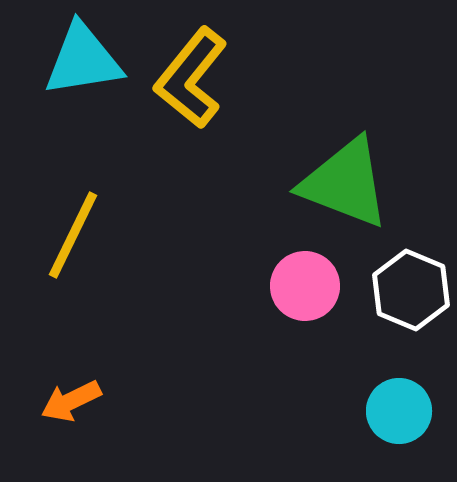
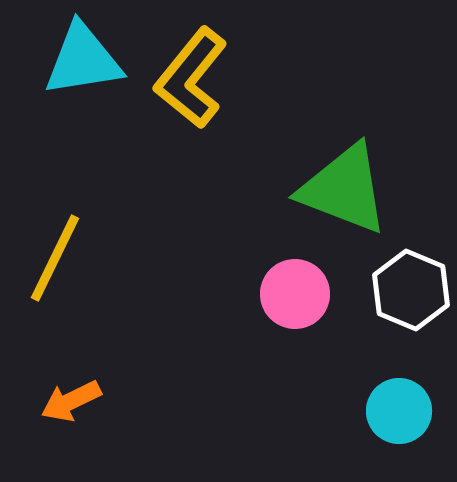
green triangle: moved 1 px left, 6 px down
yellow line: moved 18 px left, 23 px down
pink circle: moved 10 px left, 8 px down
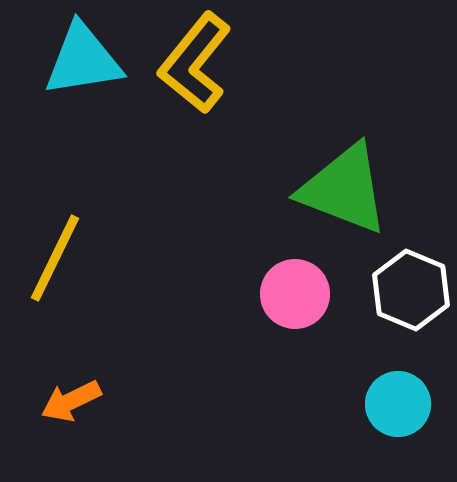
yellow L-shape: moved 4 px right, 15 px up
cyan circle: moved 1 px left, 7 px up
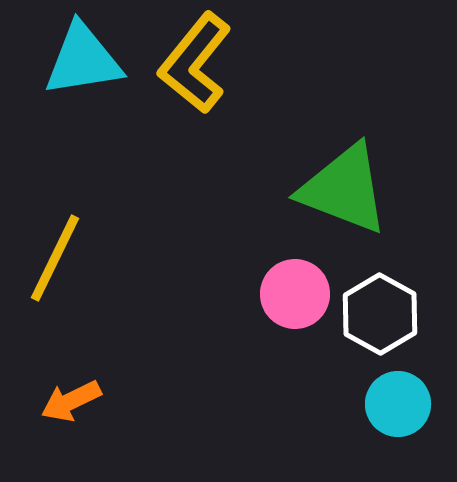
white hexagon: moved 31 px left, 24 px down; rotated 6 degrees clockwise
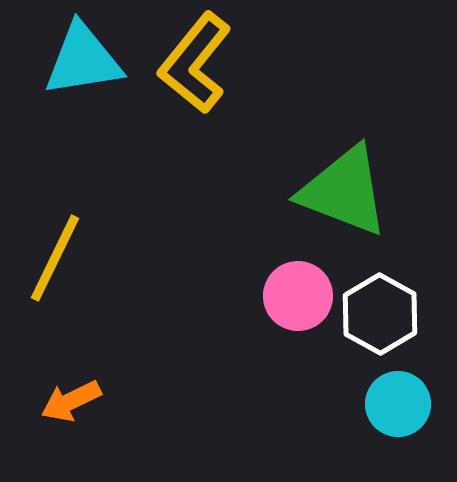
green triangle: moved 2 px down
pink circle: moved 3 px right, 2 px down
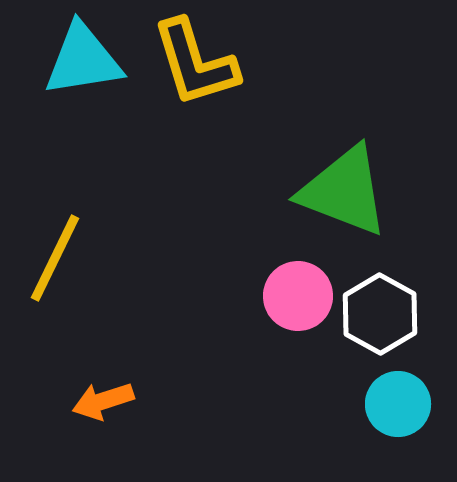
yellow L-shape: rotated 56 degrees counterclockwise
orange arrow: moved 32 px right; rotated 8 degrees clockwise
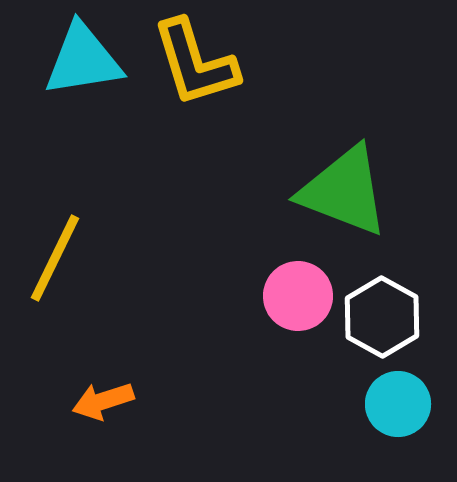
white hexagon: moved 2 px right, 3 px down
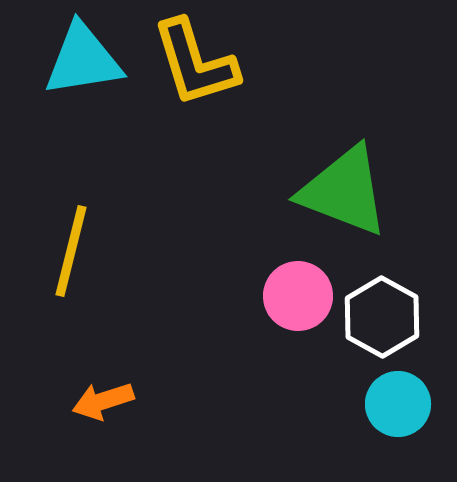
yellow line: moved 16 px right, 7 px up; rotated 12 degrees counterclockwise
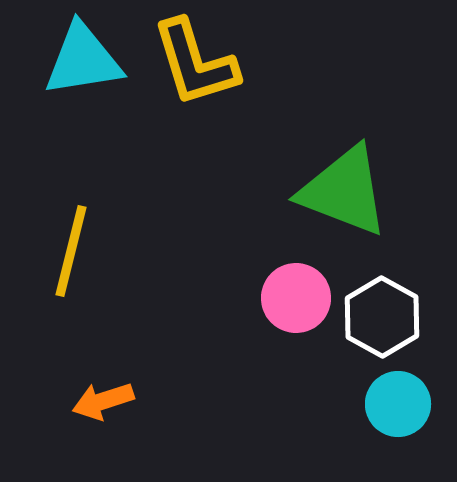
pink circle: moved 2 px left, 2 px down
